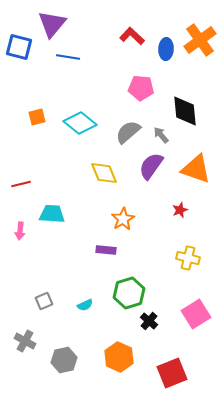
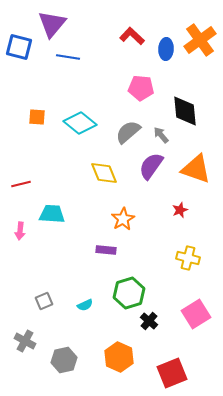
orange square: rotated 18 degrees clockwise
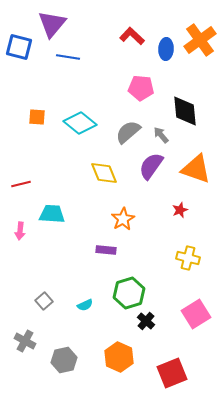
gray square: rotated 18 degrees counterclockwise
black cross: moved 3 px left
